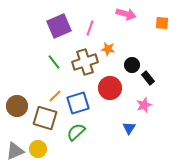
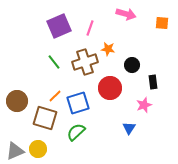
black rectangle: moved 5 px right, 4 px down; rotated 32 degrees clockwise
brown circle: moved 5 px up
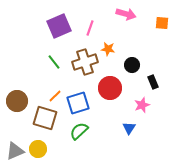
black rectangle: rotated 16 degrees counterclockwise
pink star: moved 2 px left
green semicircle: moved 3 px right, 1 px up
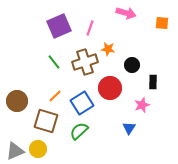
pink arrow: moved 1 px up
black rectangle: rotated 24 degrees clockwise
blue square: moved 4 px right; rotated 15 degrees counterclockwise
brown square: moved 1 px right, 3 px down
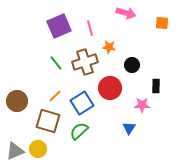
pink line: rotated 35 degrees counterclockwise
orange star: moved 1 px right, 2 px up
green line: moved 2 px right, 1 px down
black rectangle: moved 3 px right, 4 px down
pink star: rotated 21 degrees clockwise
brown square: moved 2 px right
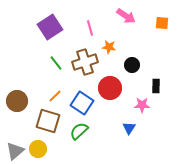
pink arrow: moved 3 px down; rotated 18 degrees clockwise
purple square: moved 9 px left, 1 px down; rotated 10 degrees counterclockwise
blue square: rotated 25 degrees counterclockwise
gray triangle: rotated 18 degrees counterclockwise
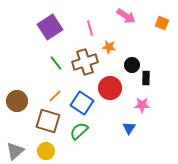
orange square: rotated 16 degrees clockwise
black rectangle: moved 10 px left, 8 px up
yellow circle: moved 8 px right, 2 px down
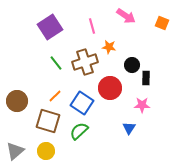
pink line: moved 2 px right, 2 px up
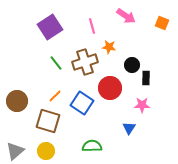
green semicircle: moved 13 px right, 15 px down; rotated 42 degrees clockwise
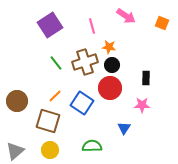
purple square: moved 2 px up
black circle: moved 20 px left
blue triangle: moved 5 px left
yellow circle: moved 4 px right, 1 px up
